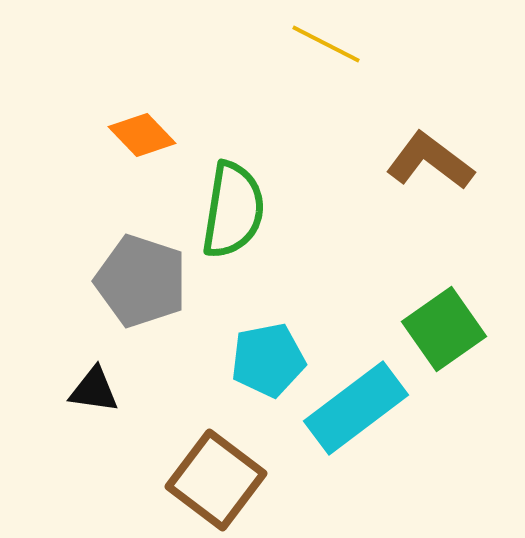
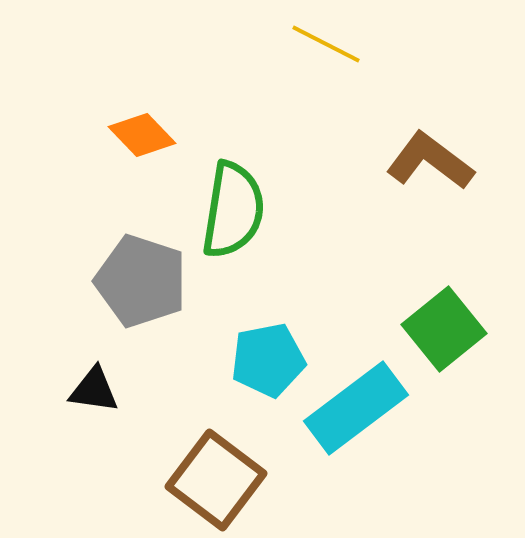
green square: rotated 4 degrees counterclockwise
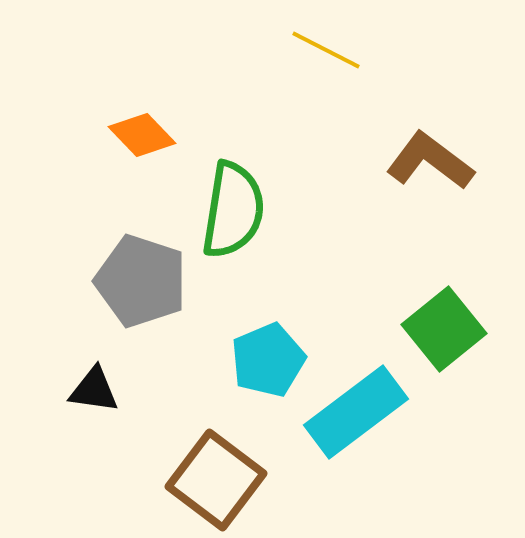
yellow line: moved 6 px down
cyan pentagon: rotated 12 degrees counterclockwise
cyan rectangle: moved 4 px down
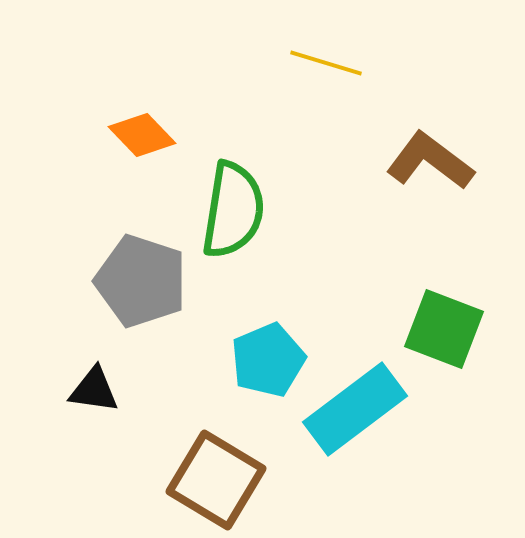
yellow line: moved 13 px down; rotated 10 degrees counterclockwise
green square: rotated 30 degrees counterclockwise
cyan rectangle: moved 1 px left, 3 px up
brown square: rotated 6 degrees counterclockwise
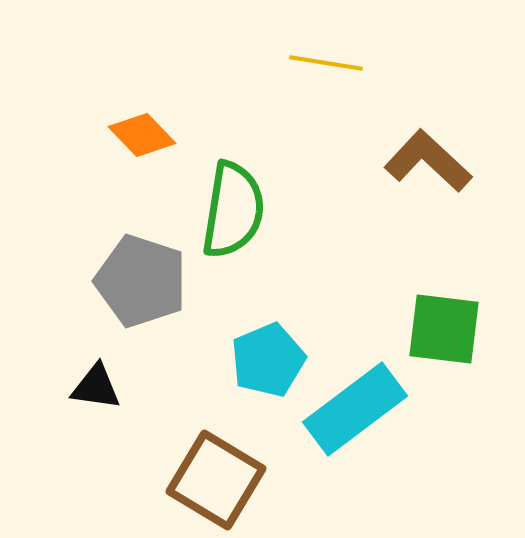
yellow line: rotated 8 degrees counterclockwise
brown L-shape: moved 2 px left; rotated 6 degrees clockwise
green square: rotated 14 degrees counterclockwise
black triangle: moved 2 px right, 3 px up
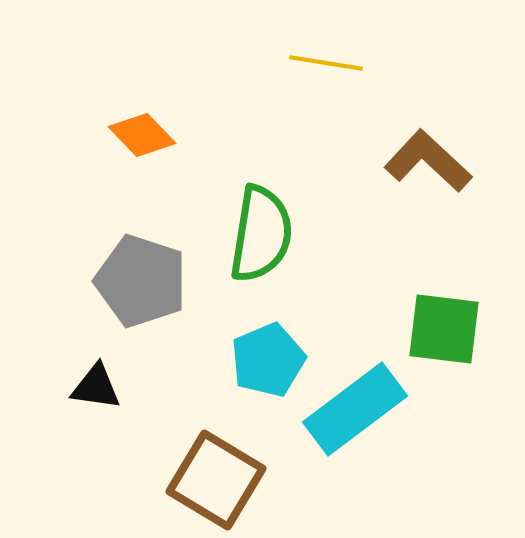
green semicircle: moved 28 px right, 24 px down
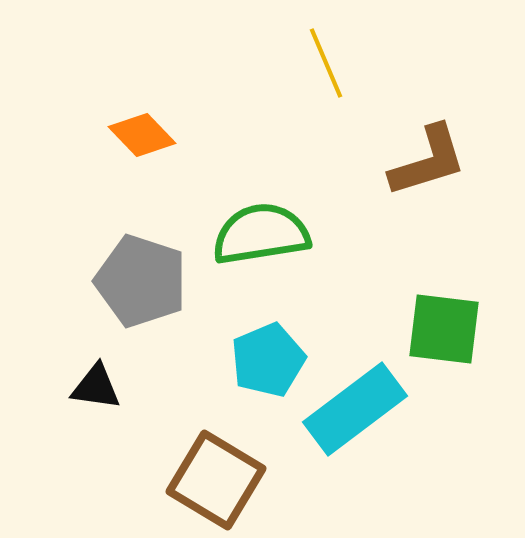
yellow line: rotated 58 degrees clockwise
brown L-shape: rotated 120 degrees clockwise
green semicircle: rotated 108 degrees counterclockwise
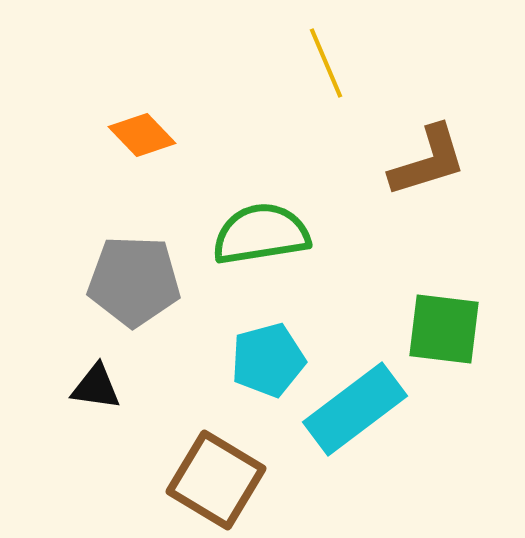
gray pentagon: moved 7 px left; rotated 16 degrees counterclockwise
cyan pentagon: rotated 8 degrees clockwise
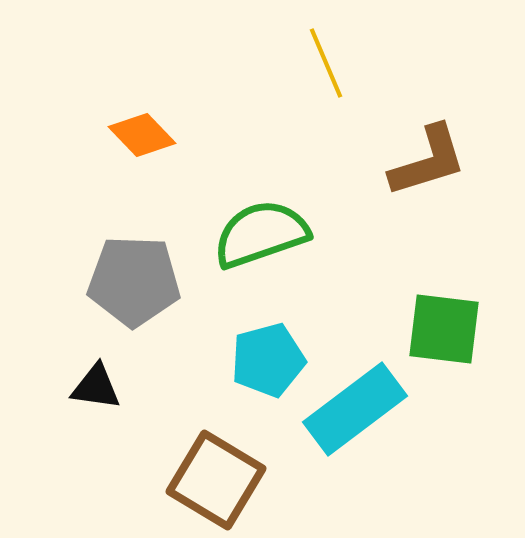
green semicircle: rotated 10 degrees counterclockwise
